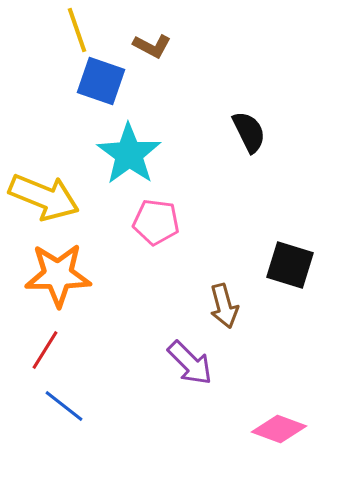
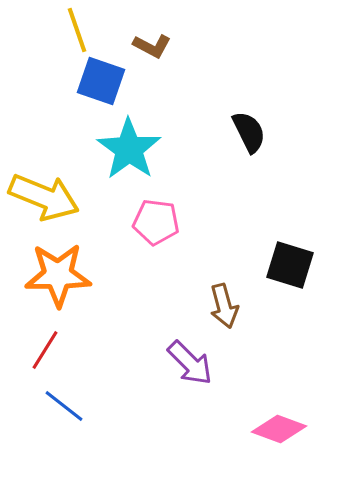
cyan star: moved 5 px up
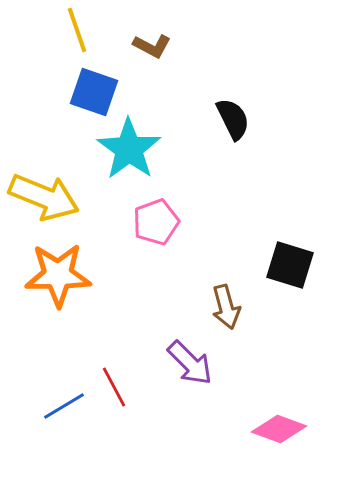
blue square: moved 7 px left, 11 px down
black semicircle: moved 16 px left, 13 px up
pink pentagon: rotated 27 degrees counterclockwise
brown arrow: moved 2 px right, 1 px down
red line: moved 69 px right, 37 px down; rotated 60 degrees counterclockwise
blue line: rotated 69 degrees counterclockwise
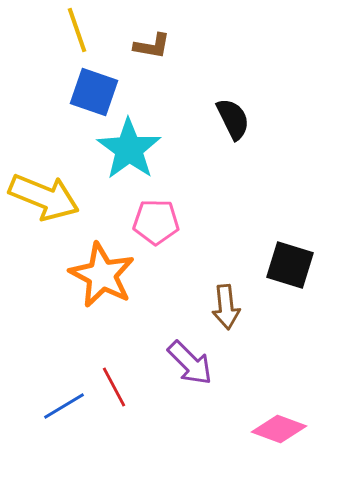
brown L-shape: rotated 18 degrees counterclockwise
pink pentagon: rotated 21 degrees clockwise
orange star: moved 44 px right; rotated 28 degrees clockwise
brown arrow: rotated 9 degrees clockwise
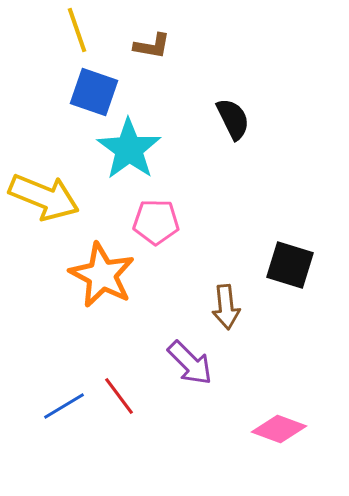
red line: moved 5 px right, 9 px down; rotated 9 degrees counterclockwise
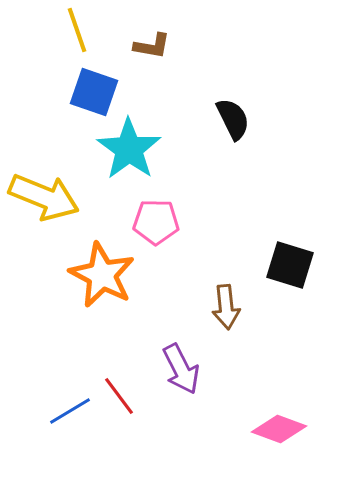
purple arrow: moved 9 px left, 6 px down; rotated 18 degrees clockwise
blue line: moved 6 px right, 5 px down
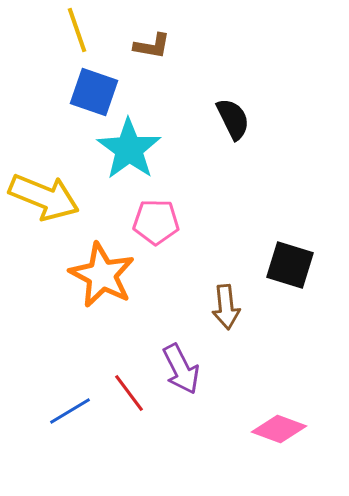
red line: moved 10 px right, 3 px up
